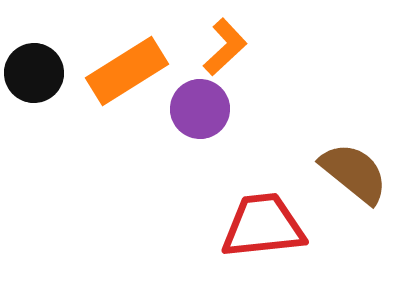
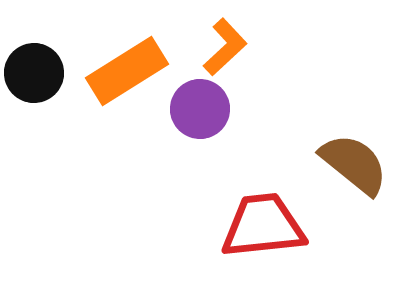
brown semicircle: moved 9 px up
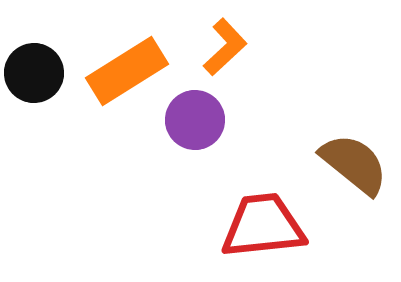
purple circle: moved 5 px left, 11 px down
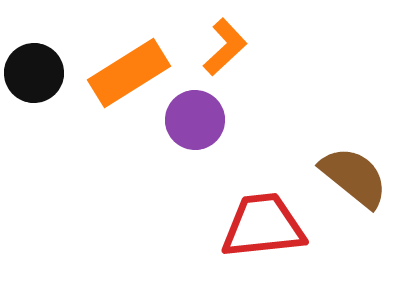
orange rectangle: moved 2 px right, 2 px down
brown semicircle: moved 13 px down
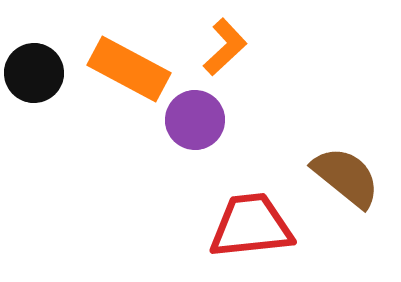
orange rectangle: moved 4 px up; rotated 60 degrees clockwise
brown semicircle: moved 8 px left
red trapezoid: moved 12 px left
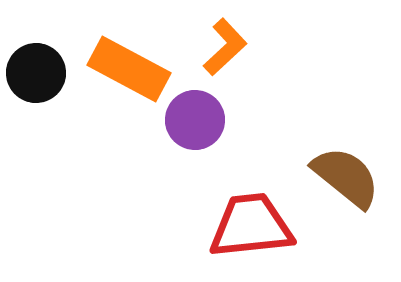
black circle: moved 2 px right
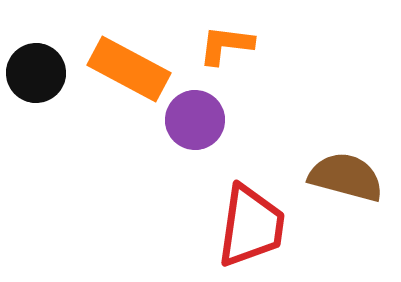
orange L-shape: moved 1 px right, 2 px up; rotated 130 degrees counterclockwise
brown semicircle: rotated 24 degrees counterclockwise
red trapezoid: rotated 104 degrees clockwise
